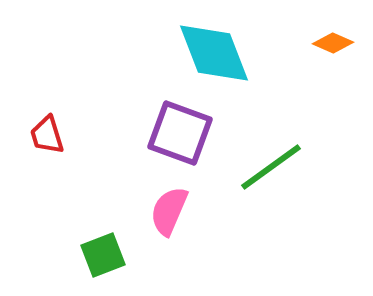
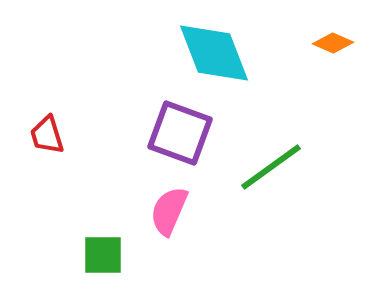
green square: rotated 21 degrees clockwise
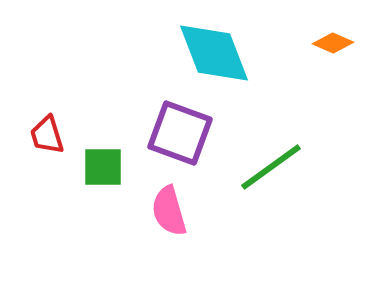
pink semicircle: rotated 39 degrees counterclockwise
green square: moved 88 px up
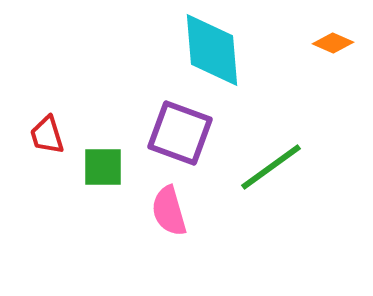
cyan diamond: moved 2 px left, 3 px up; rotated 16 degrees clockwise
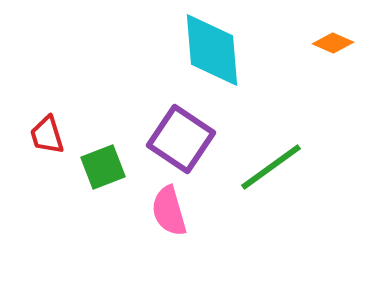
purple square: moved 1 px right, 6 px down; rotated 14 degrees clockwise
green square: rotated 21 degrees counterclockwise
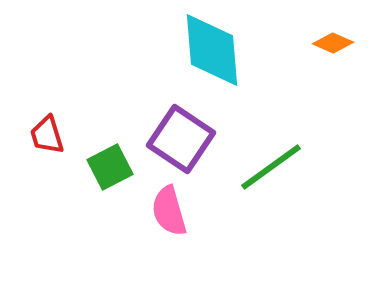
green square: moved 7 px right; rotated 6 degrees counterclockwise
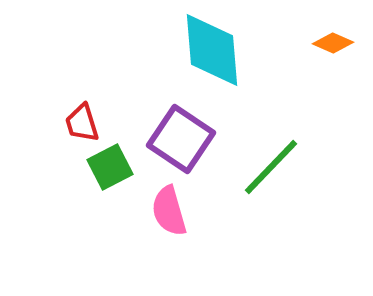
red trapezoid: moved 35 px right, 12 px up
green line: rotated 10 degrees counterclockwise
